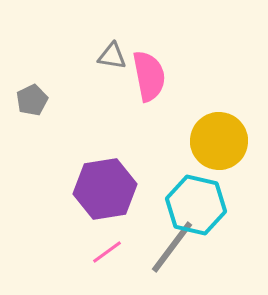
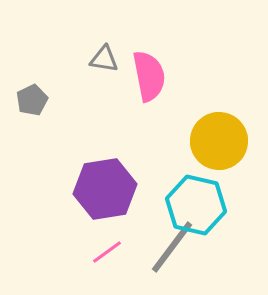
gray triangle: moved 8 px left, 3 px down
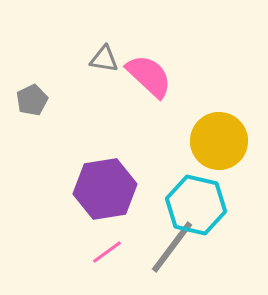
pink semicircle: rotated 36 degrees counterclockwise
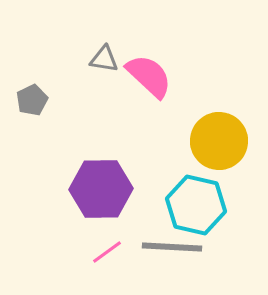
purple hexagon: moved 4 px left; rotated 8 degrees clockwise
gray line: rotated 56 degrees clockwise
